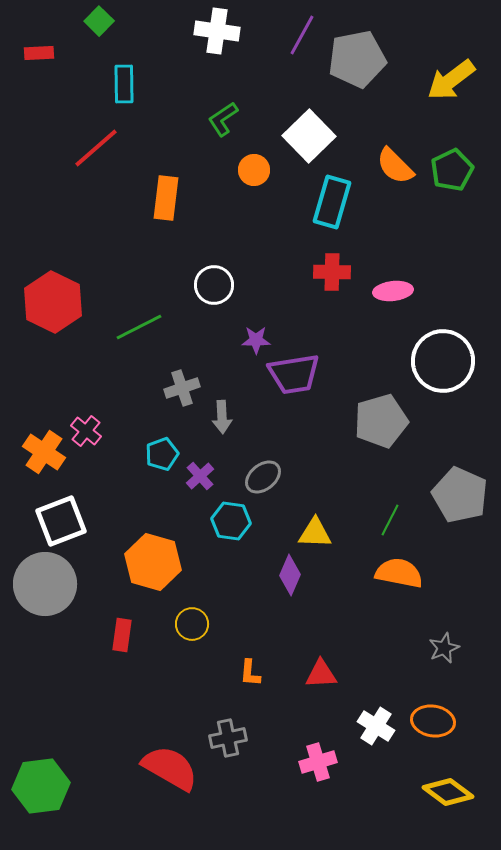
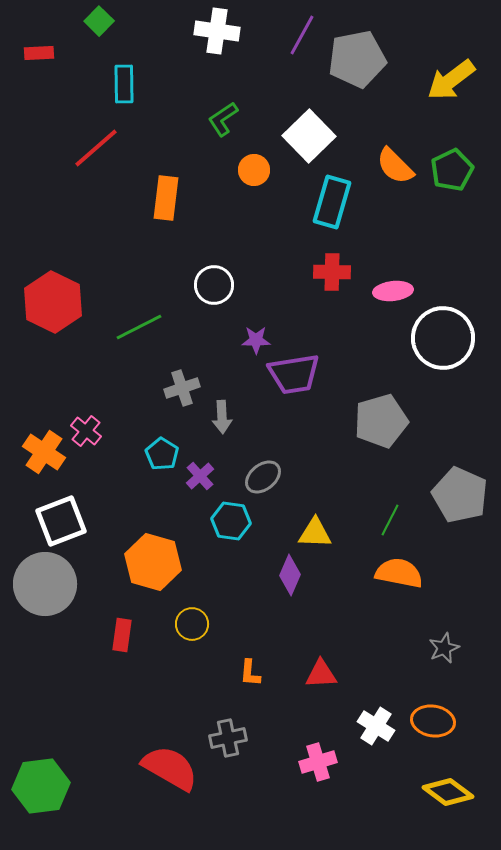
white circle at (443, 361): moved 23 px up
cyan pentagon at (162, 454): rotated 20 degrees counterclockwise
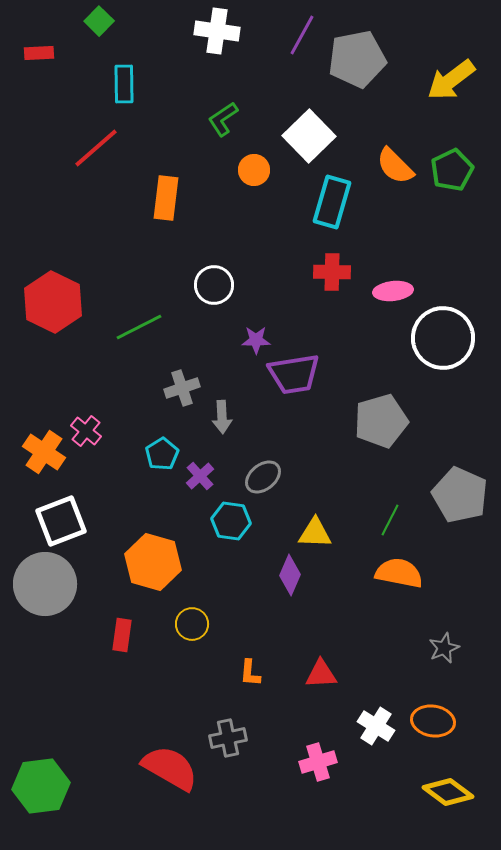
cyan pentagon at (162, 454): rotated 8 degrees clockwise
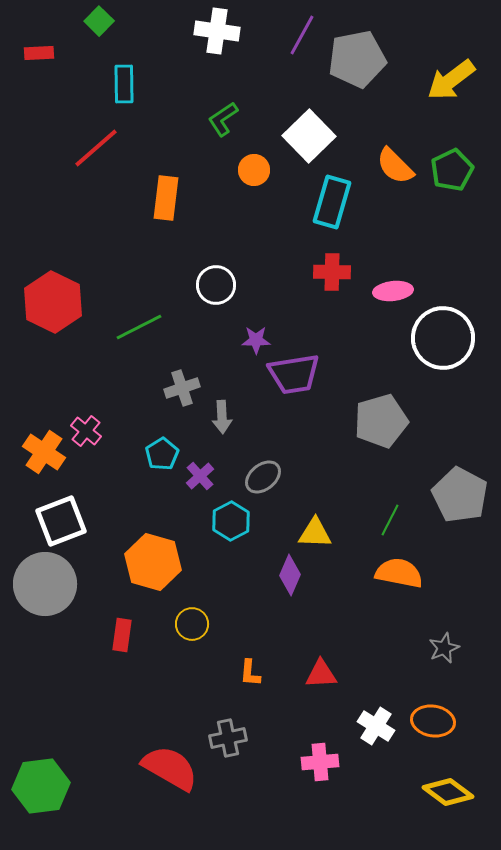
white circle at (214, 285): moved 2 px right
gray pentagon at (460, 495): rotated 4 degrees clockwise
cyan hexagon at (231, 521): rotated 24 degrees clockwise
pink cross at (318, 762): moved 2 px right; rotated 12 degrees clockwise
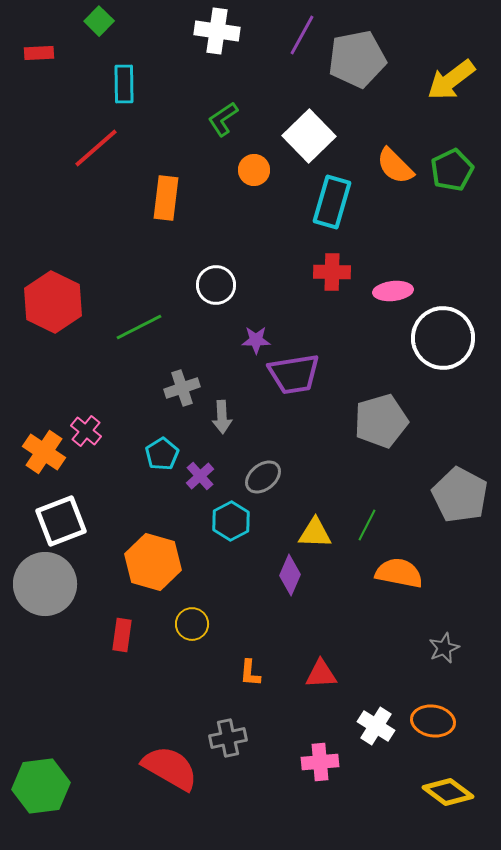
green line at (390, 520): moved 23 px left, 5 px down
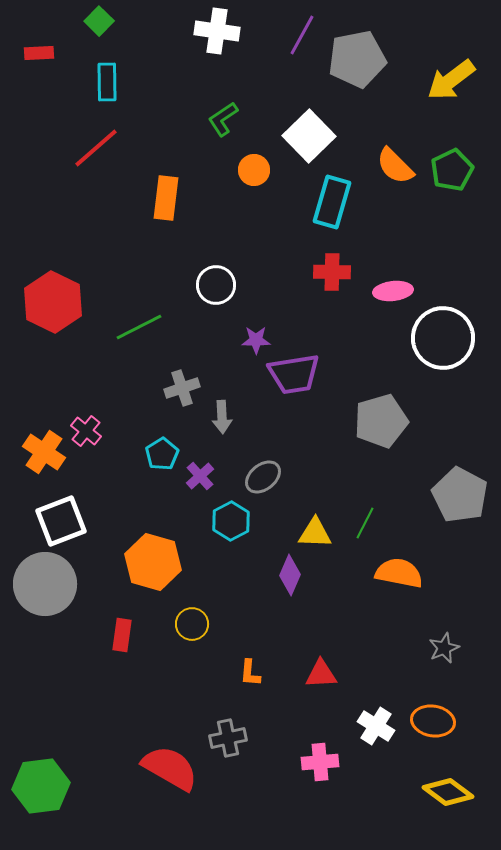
cyan rectangle at (124, 84): moved 17 px left, 2 px up
green line at (367, 525): moved 2 px left, 2 px up
